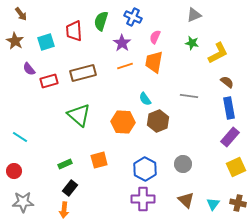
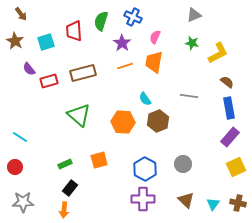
red circle: moved 1 px right, 4 px up
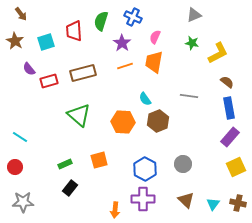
orange arrow: moved 51 px right
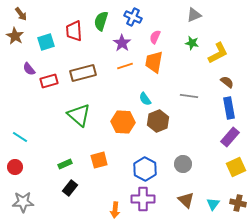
brown star: moved 5 px up
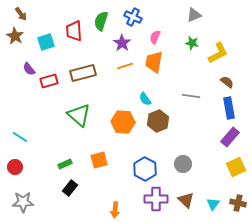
gray line: moved 2 px right
purple cross: moved 13 px right
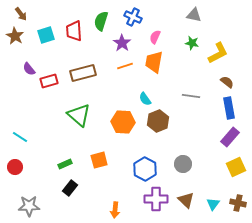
gray triangle: rotated 35 degrees clockwise
cyan square: moved 7 px up
gray star: moved 6 px right, 4 px down
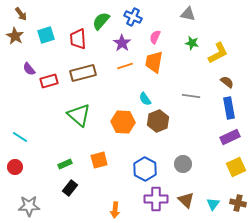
gray triangle: moved 6 px left, 1 px up
green semicircle: rotated 24 degrees clockwise
red trapezoid: moved 4 px right, 8 px down
purple rectangle: rotated 24 degrees clockwise
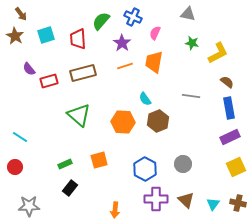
pink semicircle: moved 4 px up
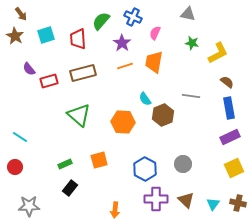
brown hexagon: moved 5 px right, 6 px up
yellow square: moved 2 px left, 1 px down
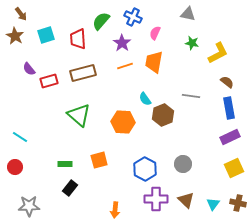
green rectangle: rotated 24 degrees clockwise
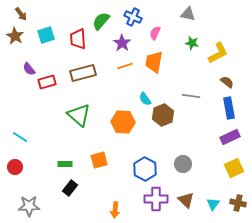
red rectangle: moved 2 px left, 1 px down
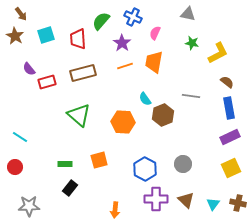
yellow square: moved 3 px left
